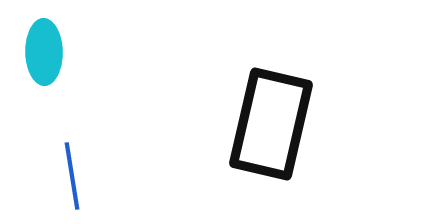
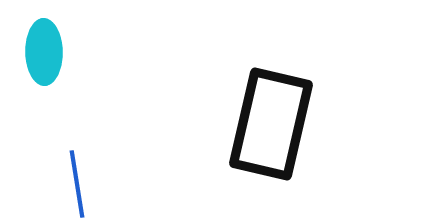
blue line: moved 5 px right, 8 px down
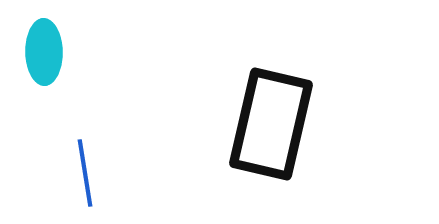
blue line: moved 8 px right, 11 px up
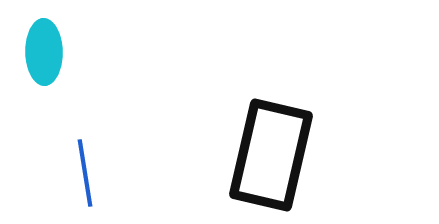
black rectangle: moved 31 px down
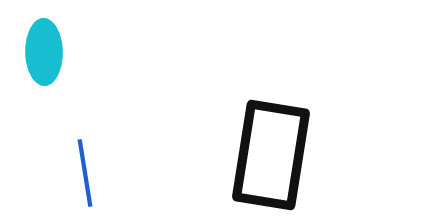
black rectangle: rotated 4 degrees counterclockwise
